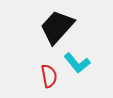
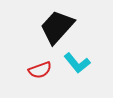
red semicircle: moved 9 px left, 6 px up; rotated 80 degrees clockwise
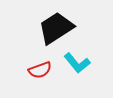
black trapezoid: moved 1 px left, 1 px down; rotated 15 degrees clockwise
